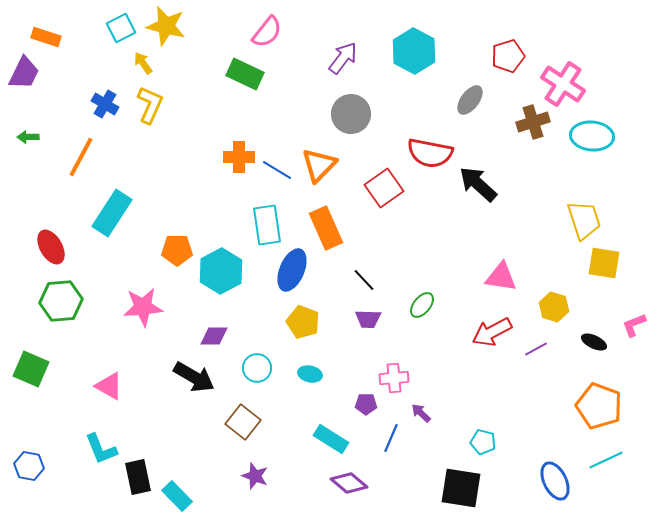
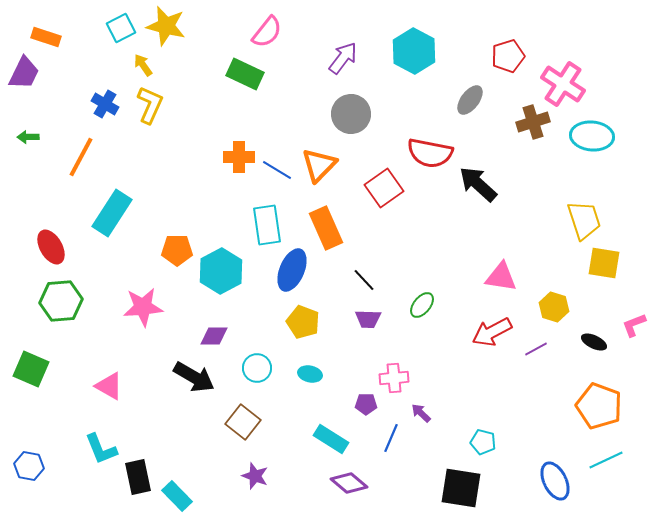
yellow arrow at (143, 63): moved 2 px down
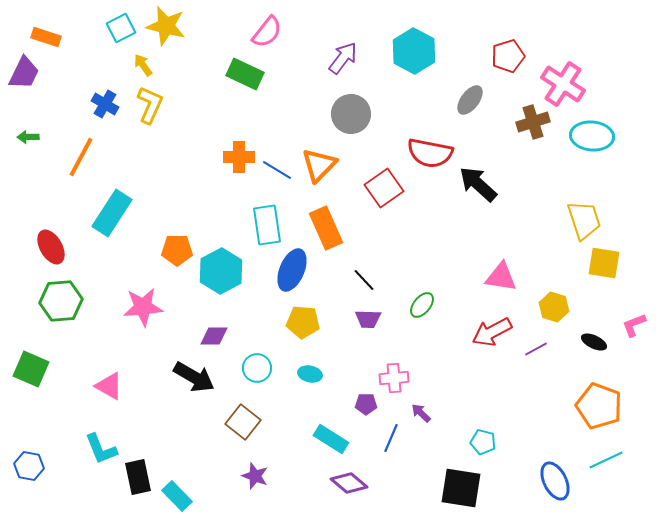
yellow pentagon at (303, 322): rotated 16 degrees counterclockwise
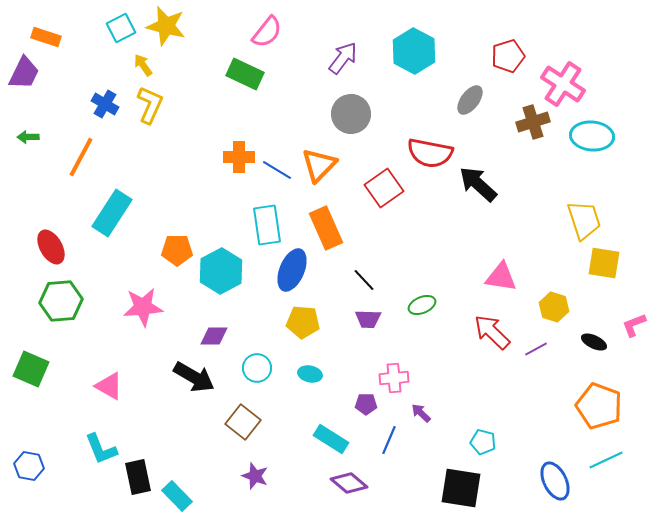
green ellipse at (422, 305): rotated 28 degrees clockwise
red arrow at (492, 332): rotated 72 degrees clockwise
blue line at (391, 438): moved 2 px left, 2 px down
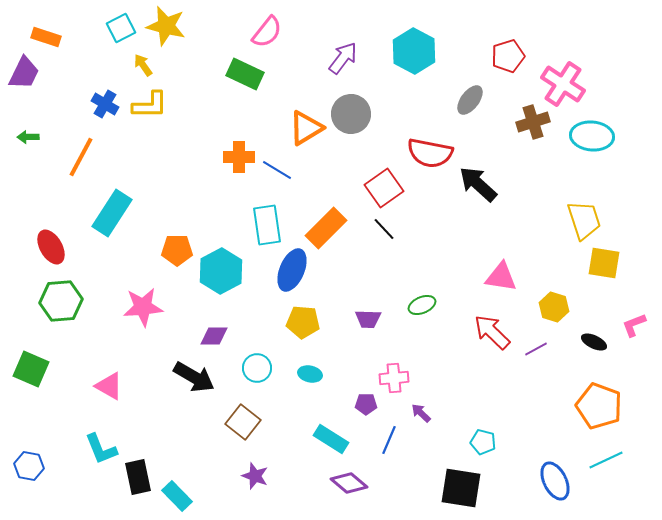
yellow L-shape at (150, 105): rotated 66 degrees clockwise
orange triangle at (319, 165): moved 13 px left, 37 px up; rotated 15 degrees clockwise
orange rectangle at (326, 228): rotated 69 degrees clockwise
black line at (364, 280): moved 20 px right, 51 px up
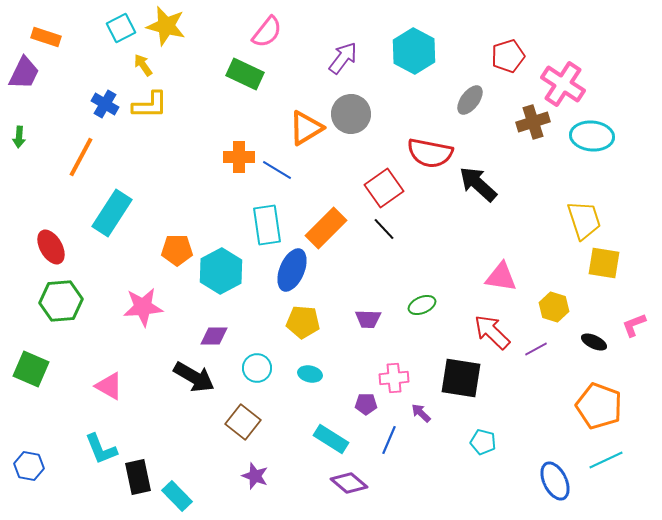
green arrow at (28, 137): moved 9 px left; rotated 85 degrees counterclockwise
black square at (461, 488): moved 110 px up
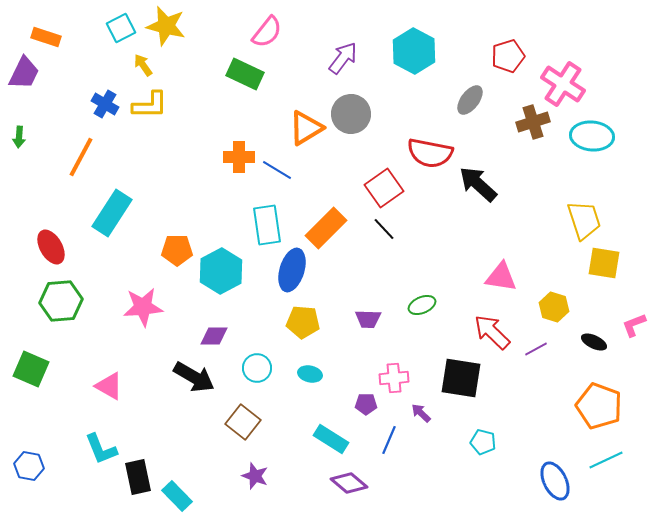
blue ellipse at (292, 270): rotated 6 degrees counterclockwise
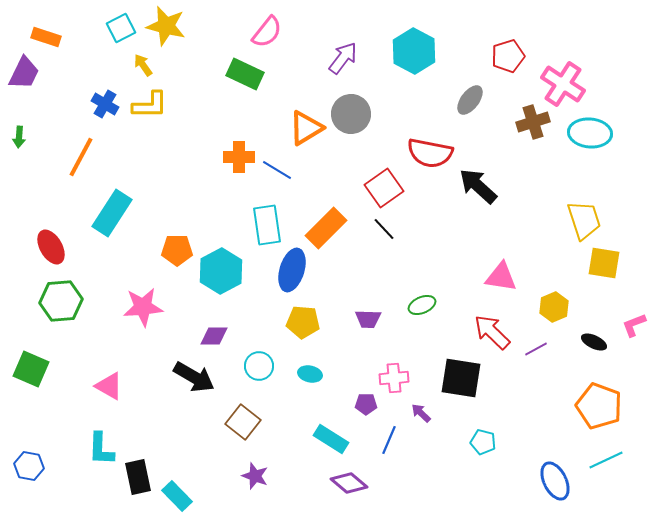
cyan ellipse at (592, 136): moved 2 px left, 3 px up
black arrow at (478, 184): moved 2 px down
yellow hexagon at (554, 307): rotated 20 degrees clockwise
cyan circle at (257, 368): moved 2 px right, 2 px up
cyan L-shape at (101, 449): rotated 24 degrees clockwise
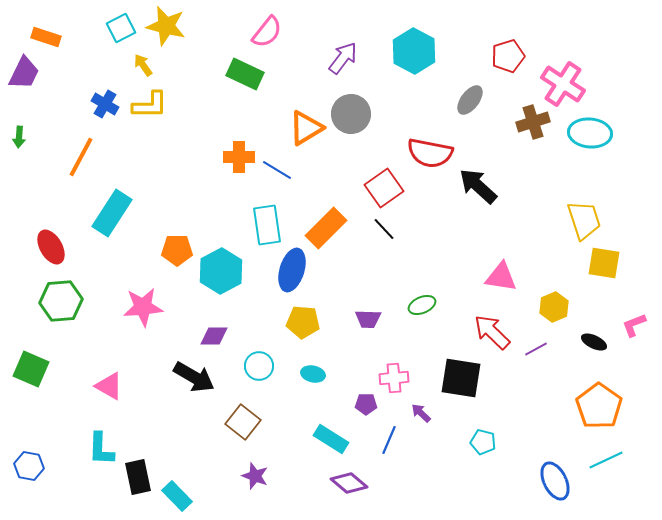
cyan ellipse at (310, 374): moved 3 px right
orange pentagon at (599, 406): rotated 15 degrees clockwise
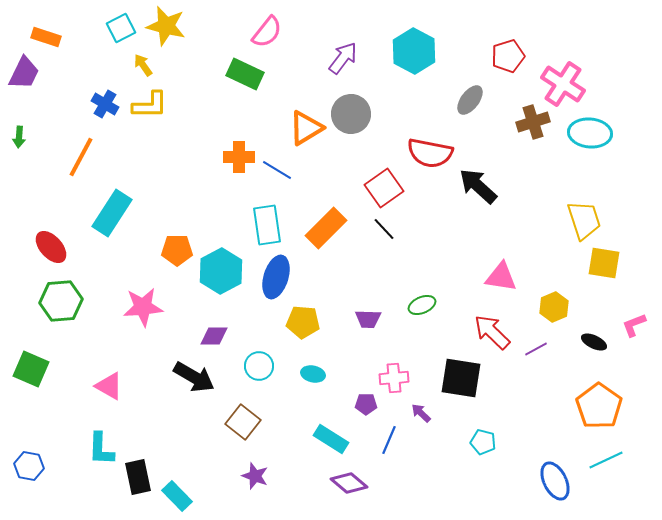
red ellipse at (51, 247): rotated 12 degrees counterclockwise
blue ellipse at (292, 270): moved 16 px left, 7 px down
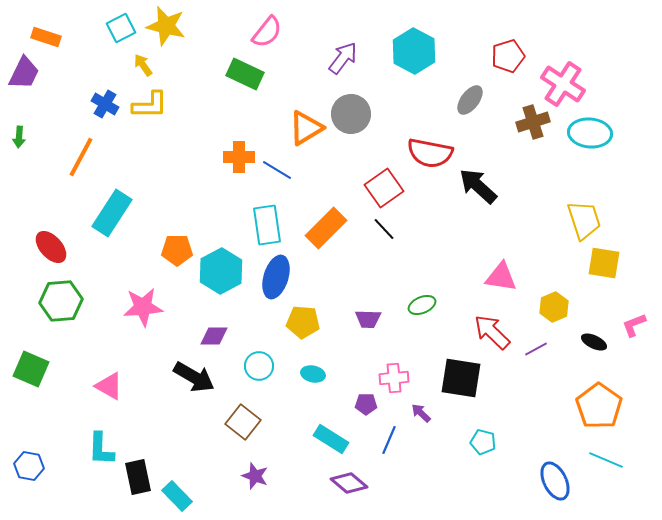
cyan line at (606, 460): rotated 48 degrees clockwise
